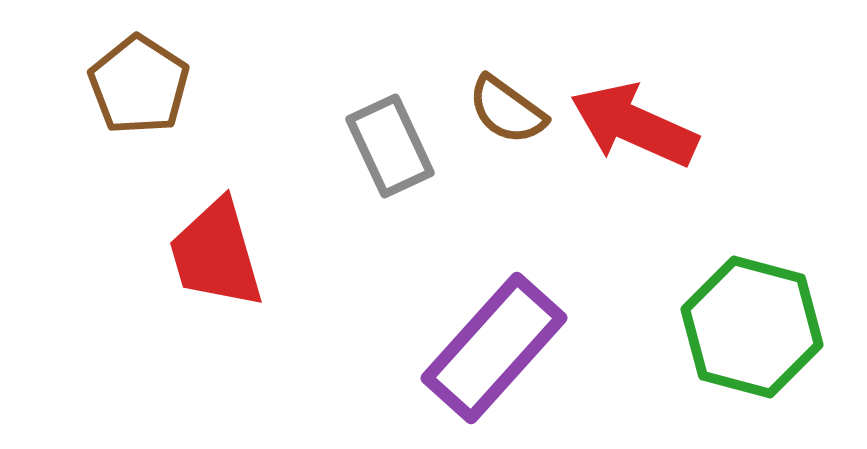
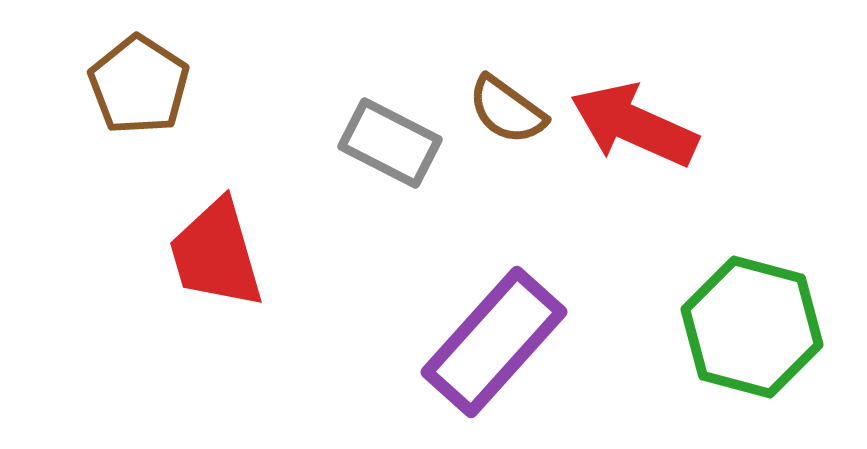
gray rectangle: moved 3 px up; rotated 38 degrees counterclockwise
purple rectangle: moved 6 px up
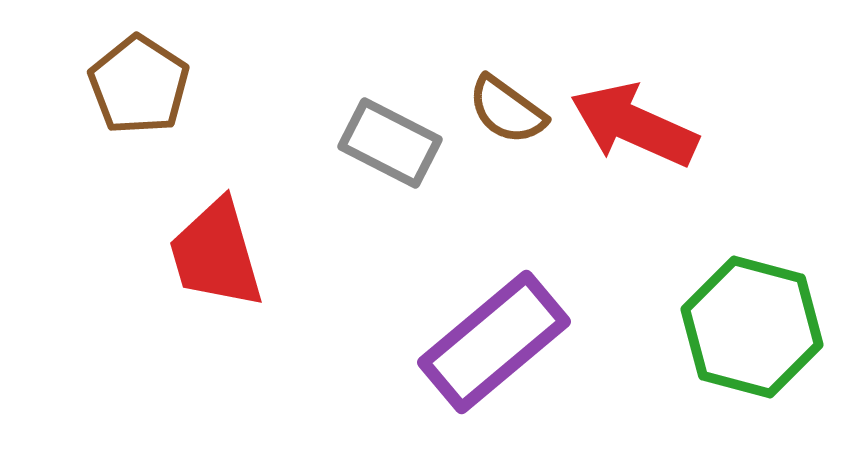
purple rectangle: rotated 8 degrees clockwise
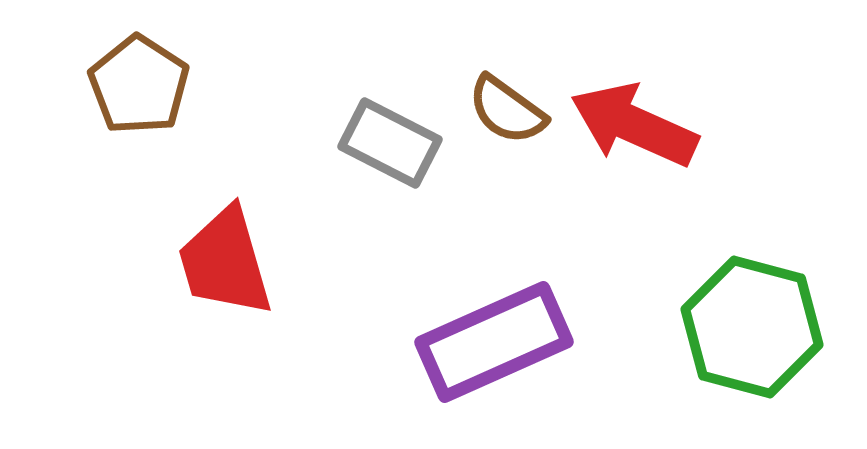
red trapezoid: moved 9 px right, 8 px down
purple rectangle: rotated 16 degrees clockwise
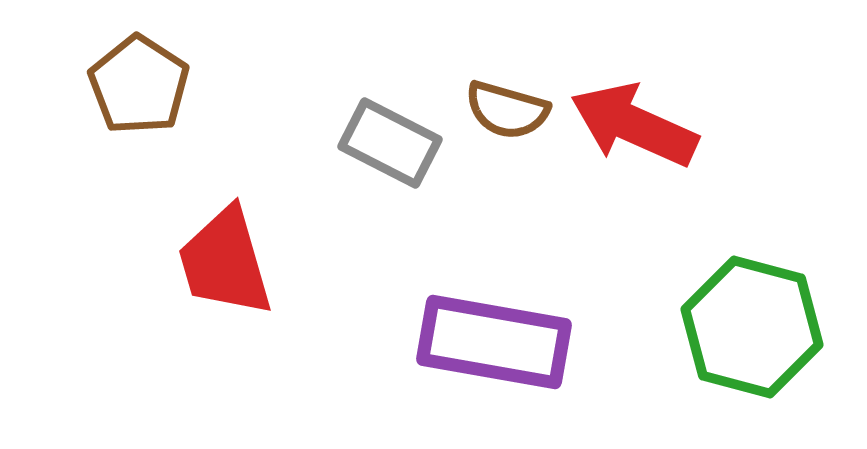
brown semicircle: rotated 20 degrees counterclockwise
purple rectangle: rotated 34 degrees clockwise
